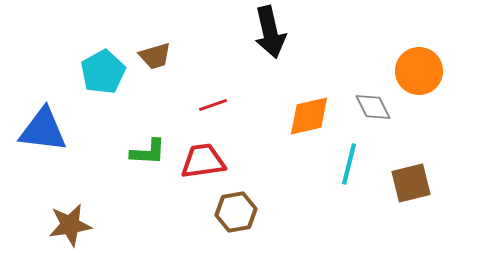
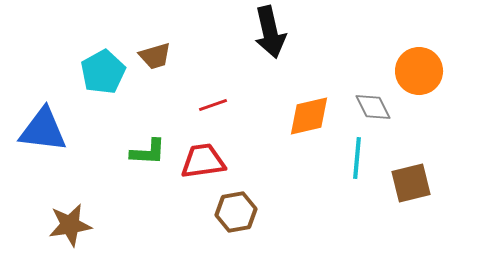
cyan line: moved 8 px right, 6 px up; rotated 9 degrees counterclockwise
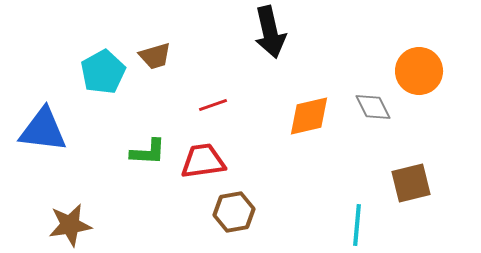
cyan line: moved 67 px down
brown hexagon: moved 2 px left
